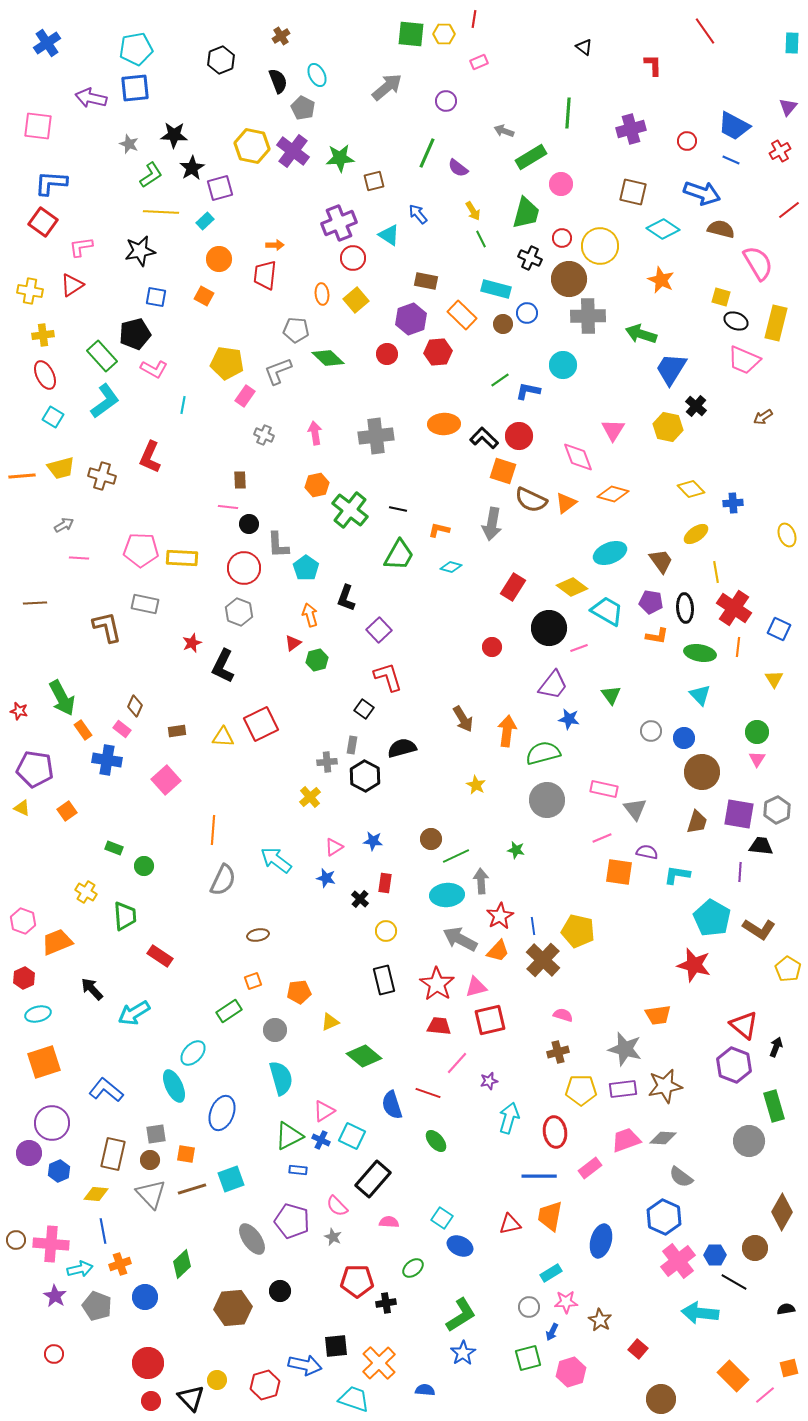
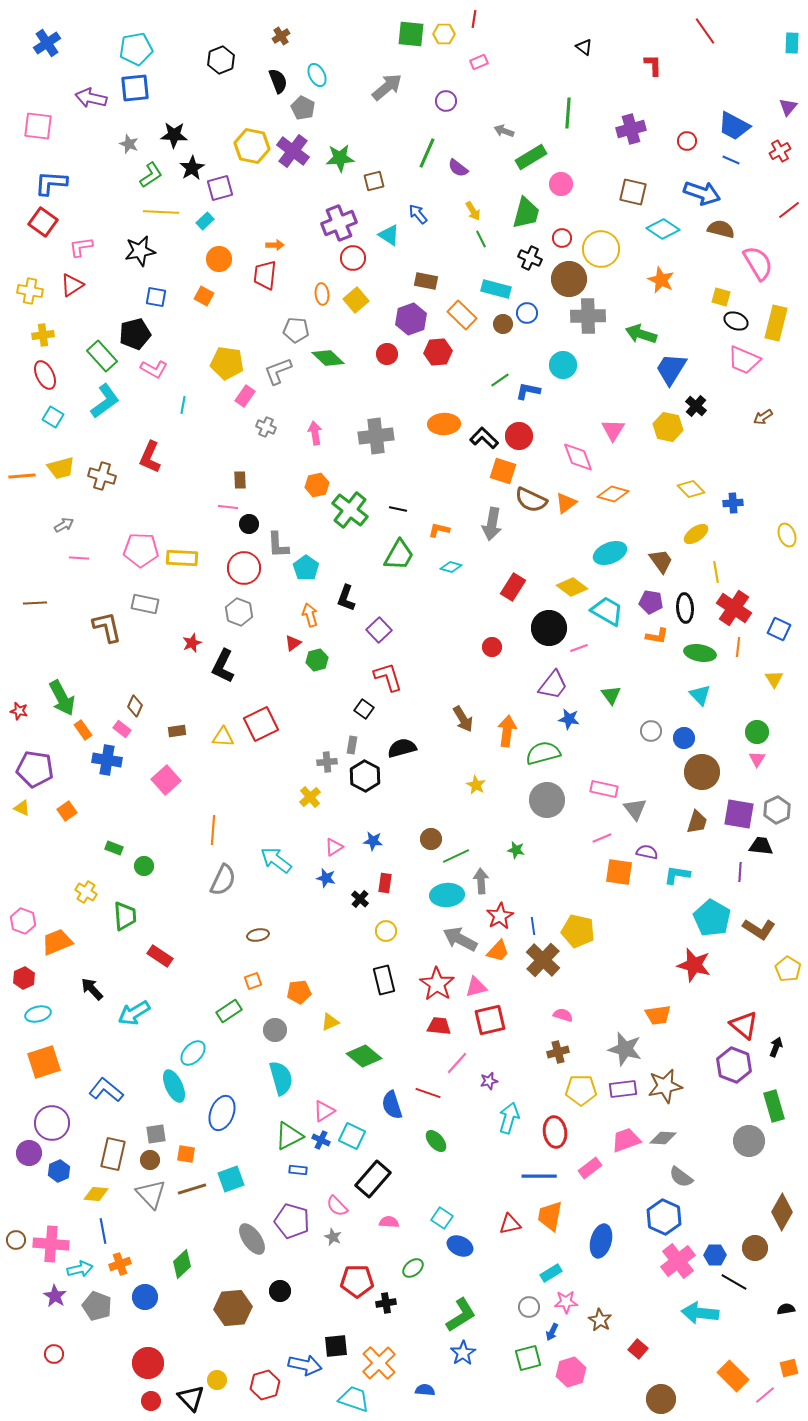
yellow circle at (600, 246): moved 1 px right, 3 px down
gray cross at (264, 435): moved 2 px right, 8 px up
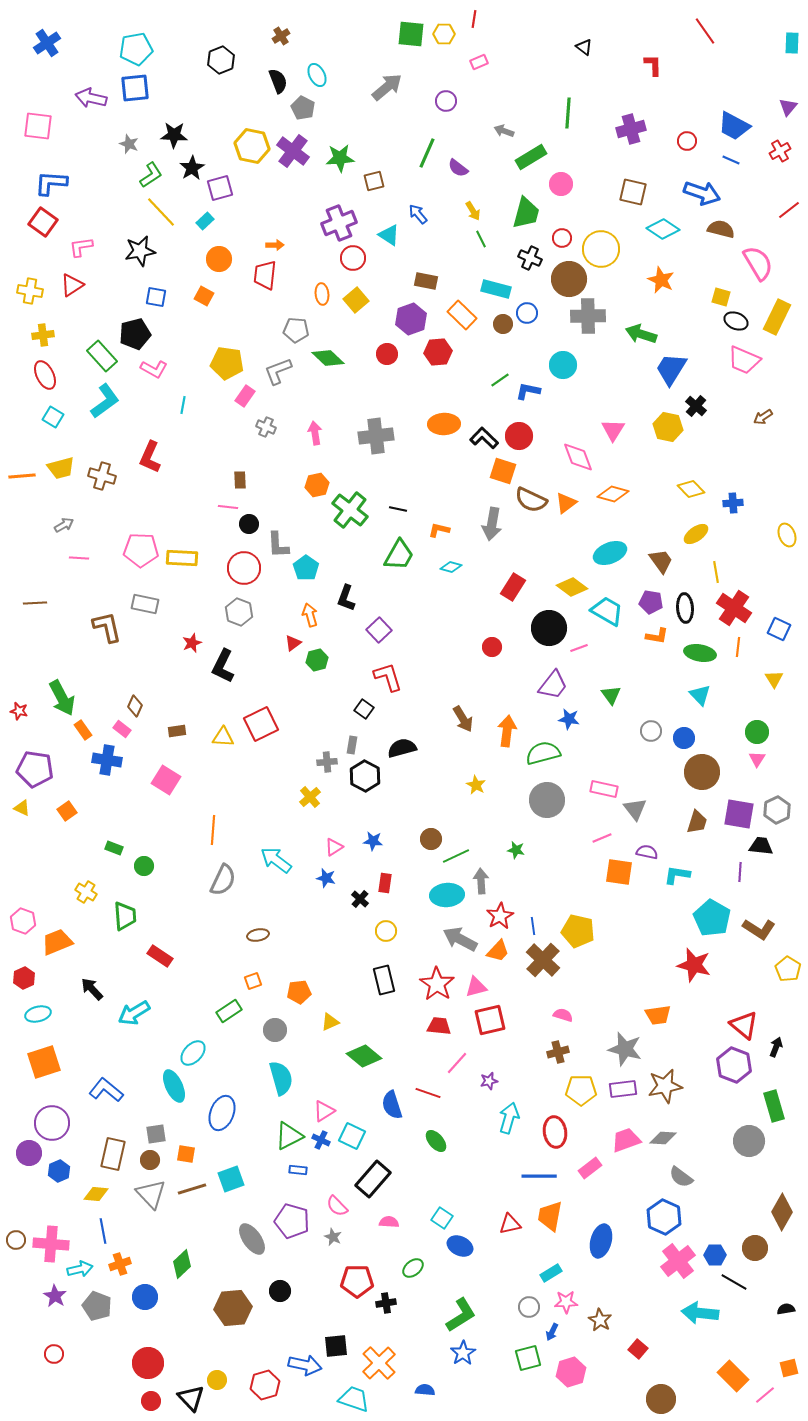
yellow line at (161, 212): rotated 44 degrees clockwise
yellow rectangle at (776, 323): moved 1 px right, 6 px up; rotated 12 degrees clockwise
pink square at (166, 780): rotated 16 degrees counterclockwise
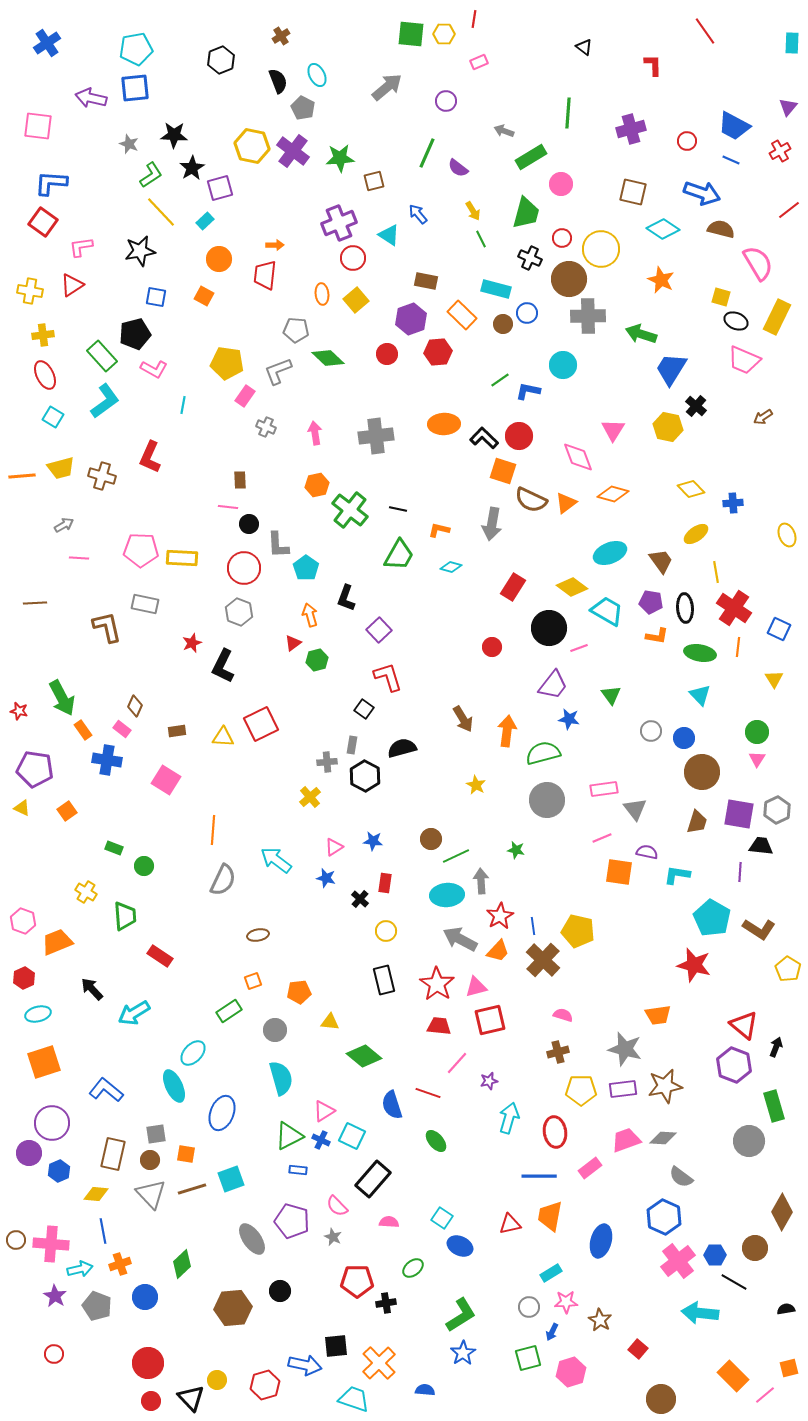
pink rectangle at (604, 789): rotated 20 degrees counterclockwise
yellow triangle at (330, 1022): rotated 30 degrees clockwise
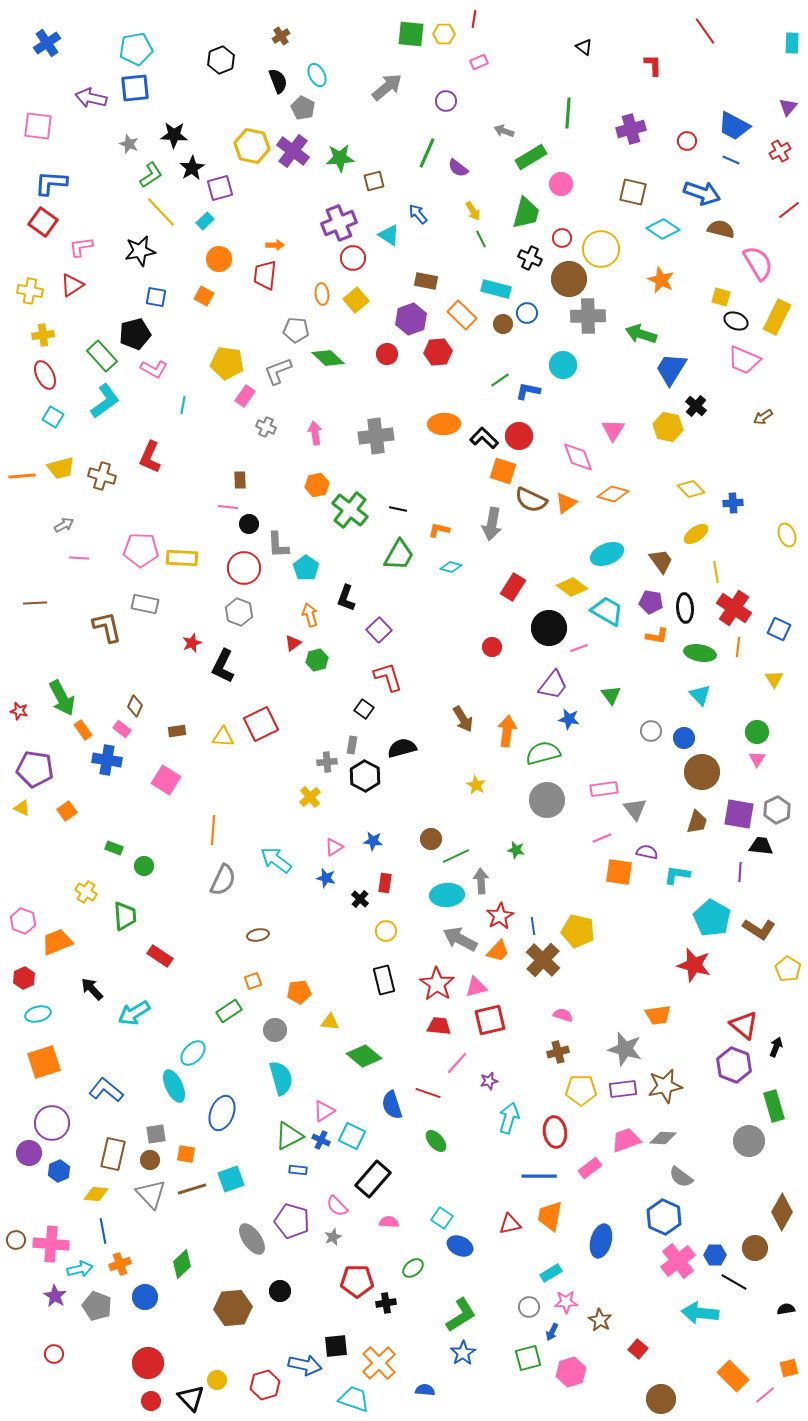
cyan ellipse at (610, 553): moved 3 px left, 1 px down
gray star at (333, 1237): rotated 24 degrees clockwise
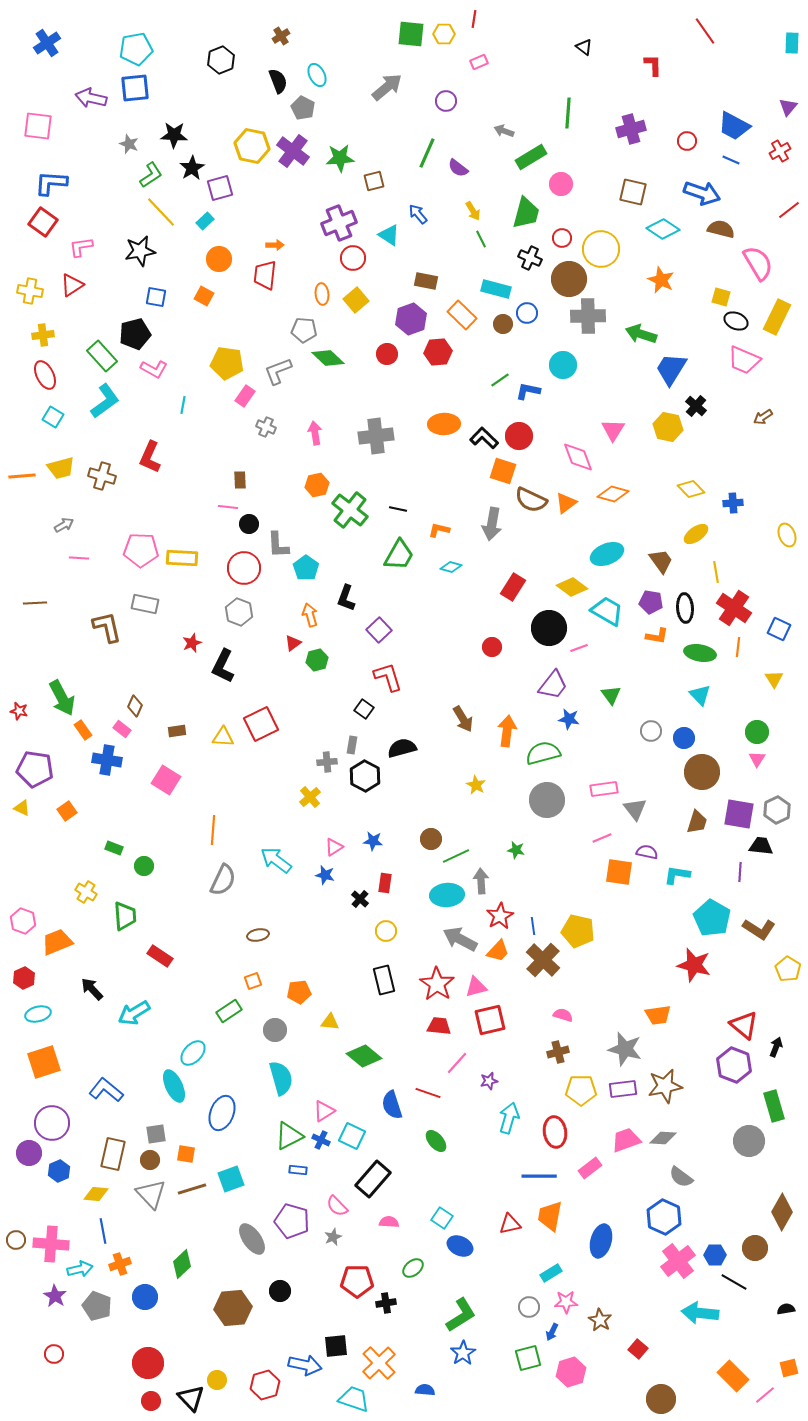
gray pentagon at (296, 330): moved 8 px right
blue star at (326, 878): moved 1 px left, 3 px up
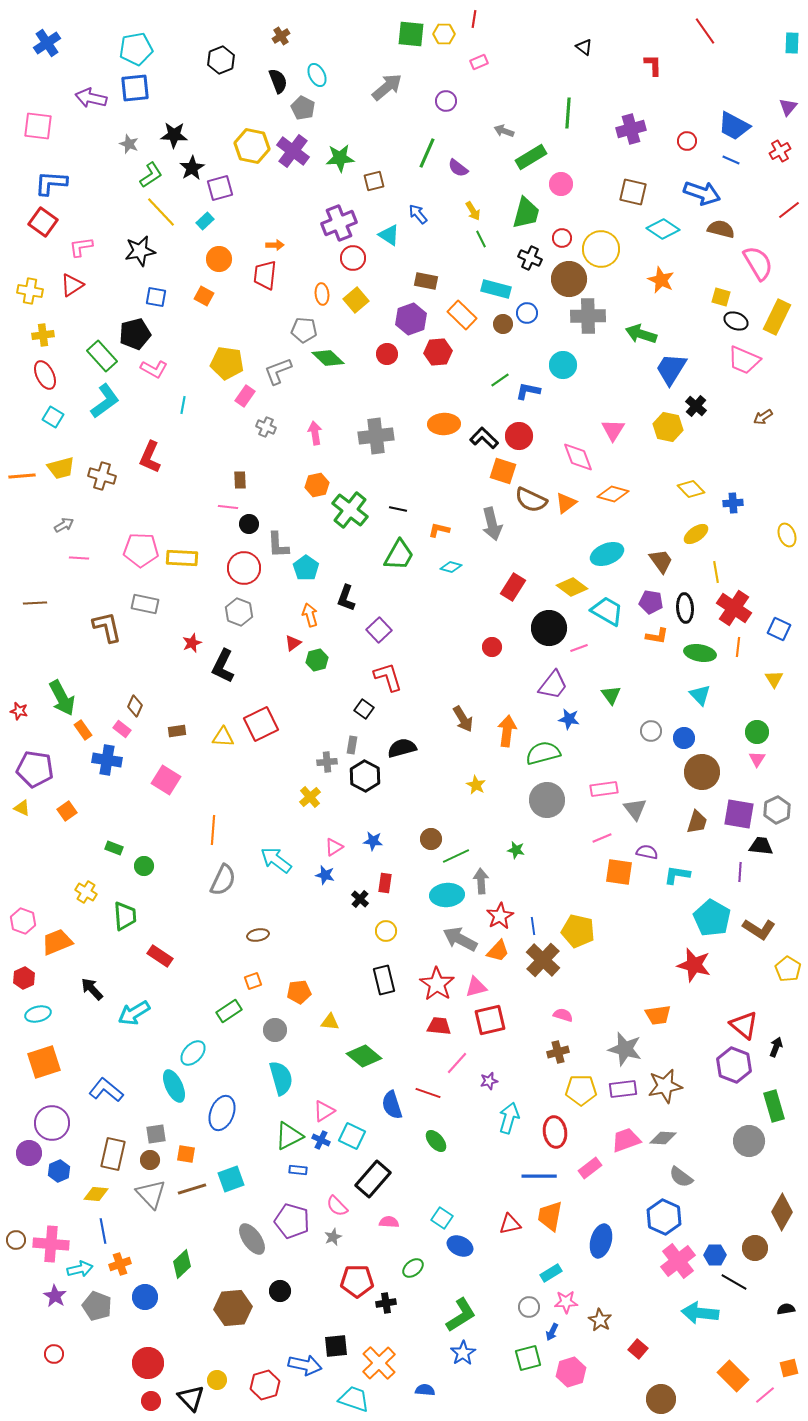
gray arrow at (492, 524): rotated 24 degrees counterclockwise
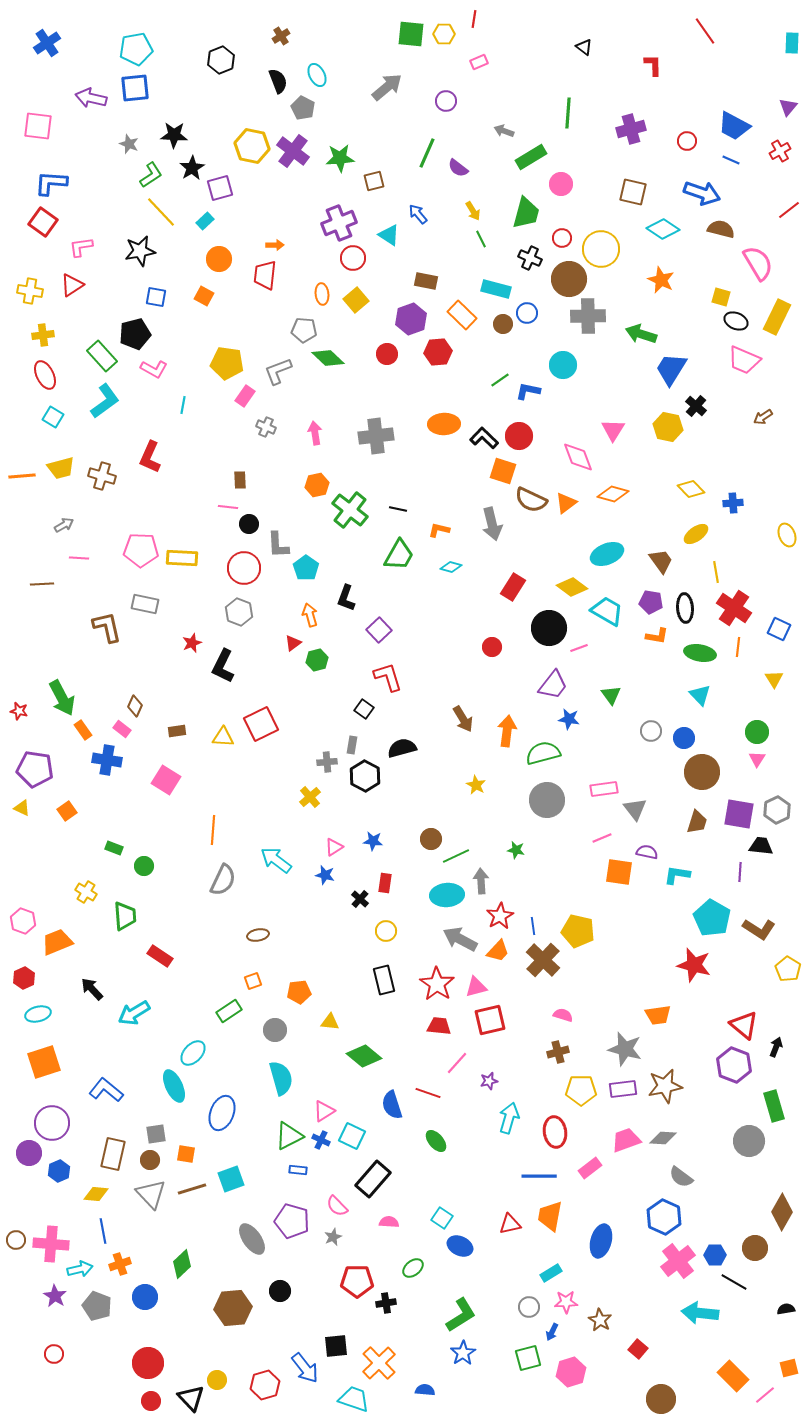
brown line at (35, 603): moved 7 px right, 19 px up
blue arrow at (305, 1365): moved 3 px down; rotated 40 degrees clockwise
